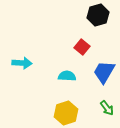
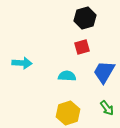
black hexagon: moved 13 px left, 3 px down
red square: rotated 35 degrees clockwise
yellow hexagon: moved 2 px right
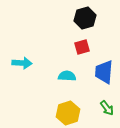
blue trapezoid: rotated 25 degrees counterclockwise
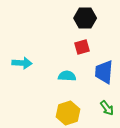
black hexagon: rotated 15 degrees clockwise
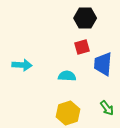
cyan arrow: moved 2 px down
blue trapezoid: moved 1 px left, 8 px up
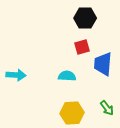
cyan arrow: moved 6 px left, 10 px down
yellow hexagon: moved 4 px right; rotated 15 degrees clockwise
